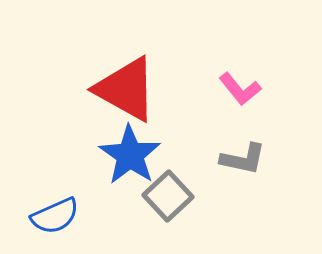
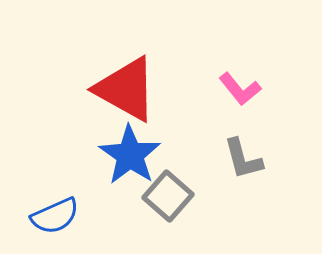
gray L-shape: rotated 63 degrees clockwise
gray square: rotated 6 degrees counterclockwise
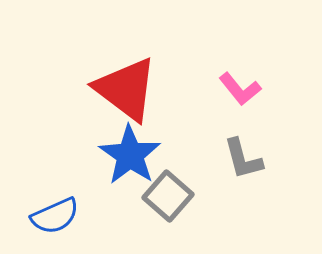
red triangle: rotated 8 degrees clockwise
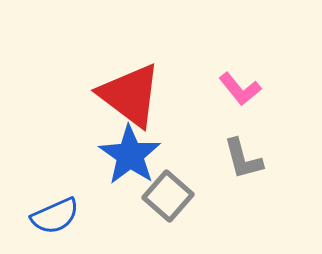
red triangle: moved 4 px right, 6 px down
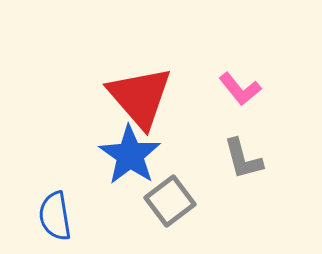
red triangle: moved 10 px right, 2 px down; rotated 12 degrees clockwise
gray square: moved 2 px right, 5 px down; rotated 12 degrees clockwise
blue semicircle: rotated 105 degrees clockwise
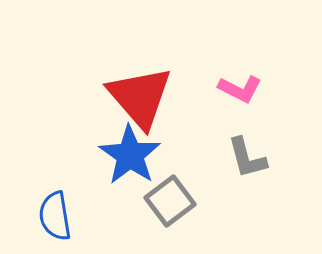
pink L-shape: rotated 24 degrees counterclockwise
gray L-shape: moved 4 px right, 1 px up
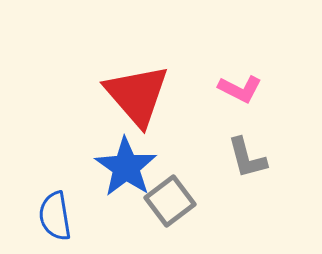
red triangle: moved 3 px left, 2 px up
blue star: moved 4 px left, 12 px down
